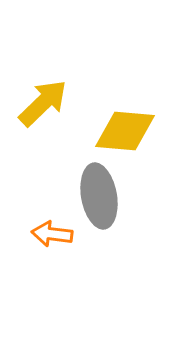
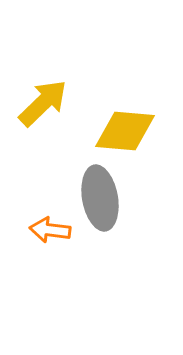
gray ellipse: moved 1 px right, 2 px down
orange arrow: moved 2 px left, 4 px up
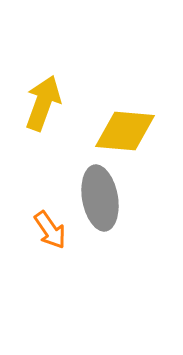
yellow arrow: rotated 26 degrees counterclockwise
orange arrow: rotated 132 degrees counterclockwise
